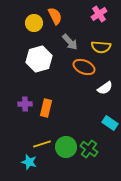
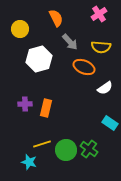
orange semicircle: moved 1 px right, 2 px down
yellow circle: moved 14 px left, 6 px down
green circle: moved 3 px down
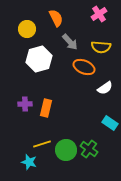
yellow circle: moved 7 px right
